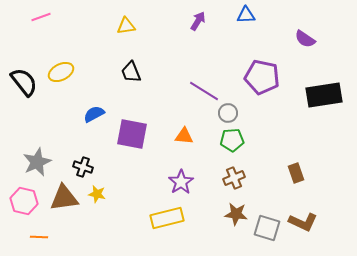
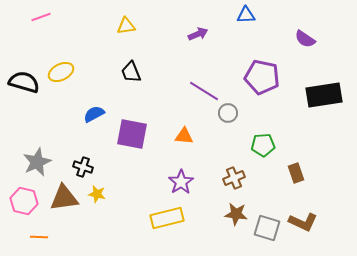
purple arrow: moved 13 px down; rotated 36 degrees clockwise
black semicircle: rotated 36 degrees counterclockwise
green pentagon: moved 31 px right, 5 px down
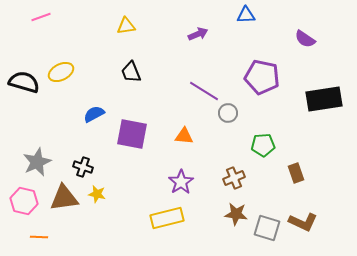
black rectangle: moved 4 px down
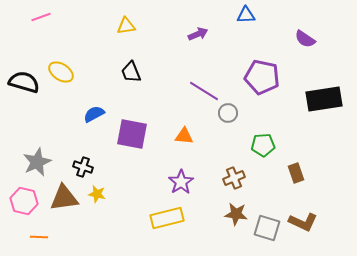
yellow ellipse: rotated 60 degrees clockwise
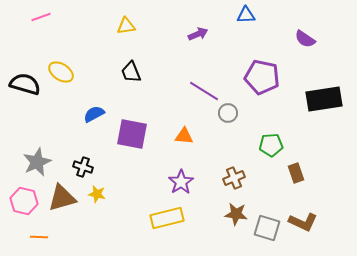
black semicircle: moved 1 px right, 2 px down
green pentagon: moved 8 px right
brown triangle: moved 2 px left; rotated 8 degrees counterclockwise
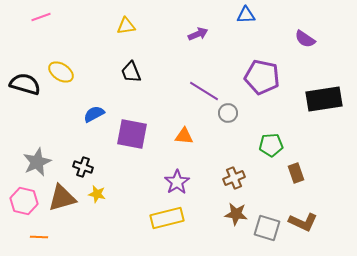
purple star: moved 4 px left
